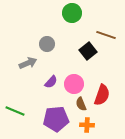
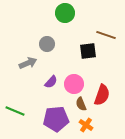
green circle: moved 7 px left
black square: rotated 30 degrees clockwise
orange cross: moved 1 px left; rotated 32 degrees clockwise
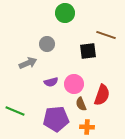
purple semicircle: rotated 32 degrees clockwise
orange cross: moved 1 px right, 2 px down; rotated 32 degrees counterclockwise
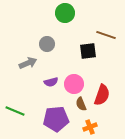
orange cross: moved 3 px right; rotated 24 degrees counterclockwise
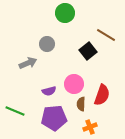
brown line: rotated 12 degrees clockwise
black square: rotated 30 degrees counterclockwise
purple semicircle: moved 2 px left, 9 px down
brown semicircle: rotated 24 degrees clockwise
purple pentagon: moved 2 px left, 1 px up
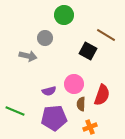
green circle: moved 1 px left, 2 px down
gray circle: moved 2 px left, 6 px up
black square: rotated 24 degrees counterclockwise
gray arrow: moved 7 px up; rotated 36 degrees clockwise
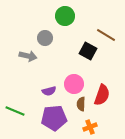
green circle: moved 1 px right, 1 px down
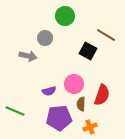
purple pentagon: moved 5 px right
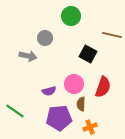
green circle: moved 6 px right
brown line: moved 6 px right; rotated 18 degrees counterclockwise
black square: moved 3 px down
red semicircle: moved 1 px right, 8 px up
green line: rotated 12 degrees clockwise
